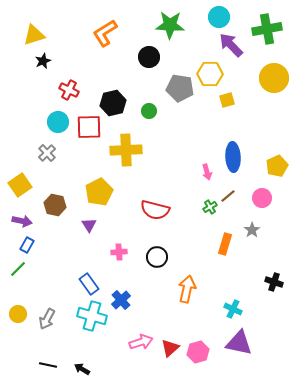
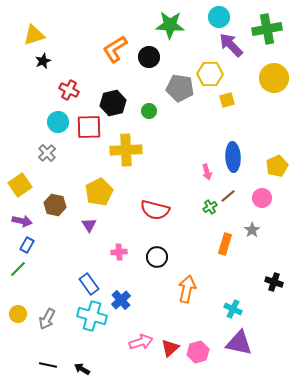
orange L-shape at (105, 33): moved 10 px right, 16 px down
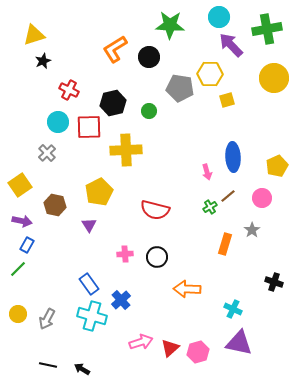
pink cross at (119, 252): moved 6 px right, 2 px down
orange arrow at (187, 289): rotated 100 degrees counterclockwise
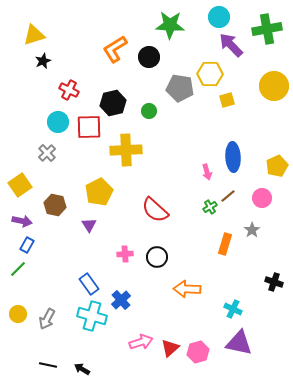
yellow circle at (274, 78): moved 8 px down
red semicircle at (155, 210): rotated 28 degrees clockwise
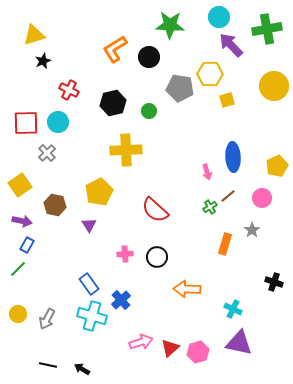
red square at (89, 127): moved 63 px left, 4 px up
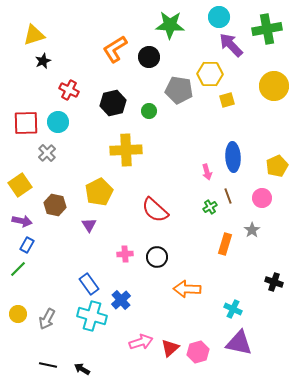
gray pentagon at (180, 88): moved 1 px left, 2 px down
brown line at (228, 196): rotated 70 degrees counterclockwise
